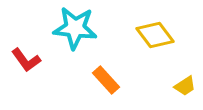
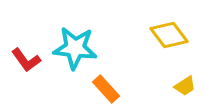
cyan star: moved 20 px down
yellow diamond: moved 14 px right
orange rectangle: moved 9 px down
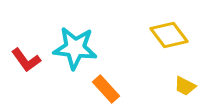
yellow trapezoid: rotated 60 degrees clockwise
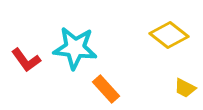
yellow diamond: rotated 15 degrees counterclockwise
yellow trapezoid: moved 2 px down
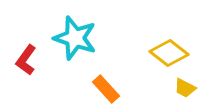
yellow diamond: moved 18 px down
cyan star: moved 10 px up; rotated 12 degrees clockwise
red L-shape: rotated 72 degrees clockwise
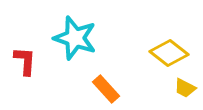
red L-shape: moved 1 px left, 1 px down; rotated 148 degrees clockwise
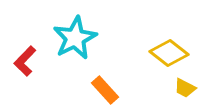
cyan star: rotated 27 degrees clockwise
red L-shape: rotated 140 degrees counterclockwise
orange rectangle: moved 1 px left, 1 px down
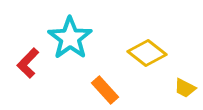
cyan star: moved 5 px left; rotated 9 degrees counterclockwise
yellow diamond: moved 22 px left
red L-shape: moved 3 px right, 2 px down
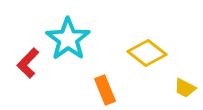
cyan star: moved 2 px left, 1 px down
orange rectangle: rotated 20 degrees clockwise
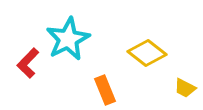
cyan star: rotated 9 degrees clockwise
